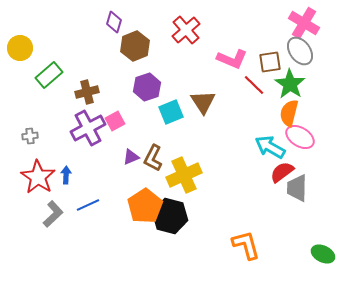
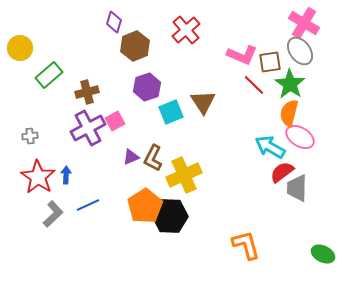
pink L-shape: moved 10 px right, 4 px up
black hexagon: rotated 12 degrees counterclockwise
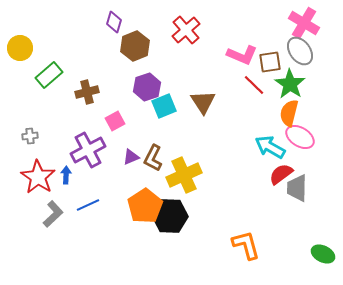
cyan square: moved 7 px left, 6 px up
purple cross: moved 22 px down
red semicircle: moved 1 px left, 2 px down
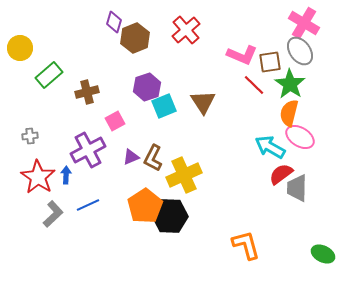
brown hexagon: moved 8 px up
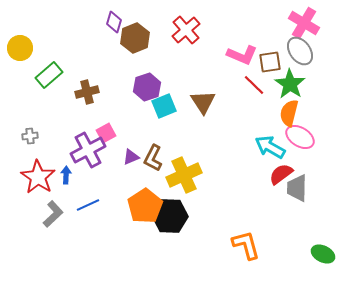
pink square: moved 9 px left, 12 px down
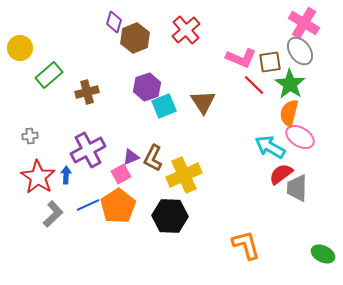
pink L-shape: moved 1 px left, 3 px down
pink square: moved 15 px right, 41 px down
orange pentagon: moved 27 px left
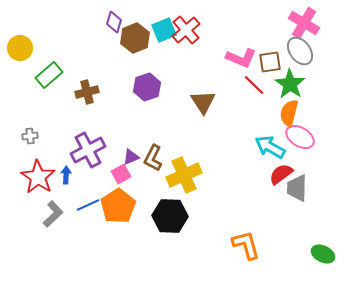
cyan square: moved 76 px up
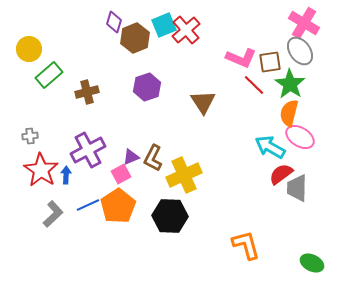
cyan square: moved 5 px up
yellow circle: moved 9 px right, 1 px down
red star: moved 3 px right, 7 px up
green ellipse: moved 11 px left, 9 px down
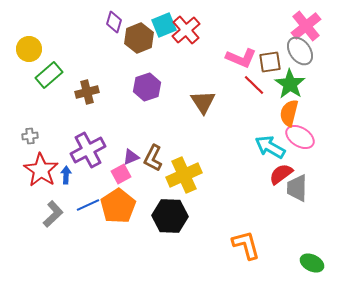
pink cross: moved 2 px right, 3 px down; rotated 20 degrees clockwise
brown hexagon: moved 4 px right
